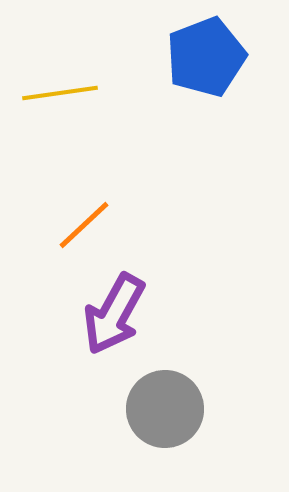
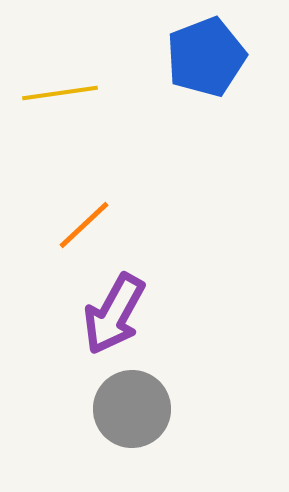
gray circle: moved 33 px left
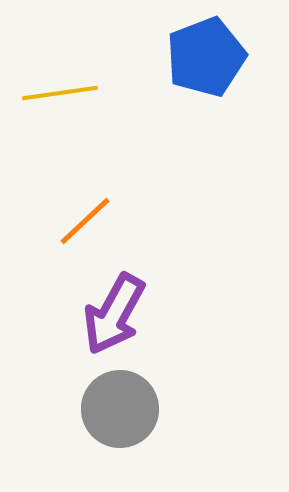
orange line: moved 1 px right, 4 px up
gray circle: moved 12 px left
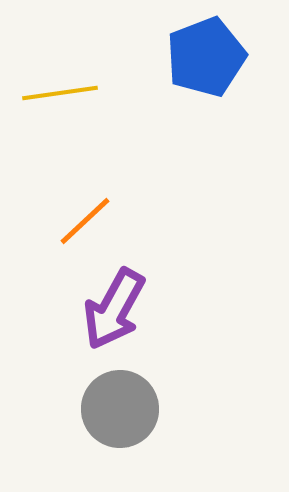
purple arrow: moved 5 px up
